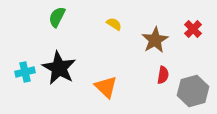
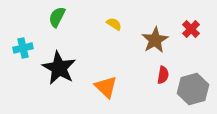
red cross: moved 2 px left
cyan cross: moved 2 px left, 24 px up
gray hexagon: moved 2 px up
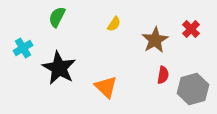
yellow semicircle: rotated 91 degrees clockwise
cyan cross: rotated 18 degrees counterclockwise
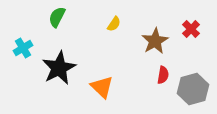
brown star: moved 1 px down
black star: rotated 16 degrees clockwise
orange triangle: moved 4 px left
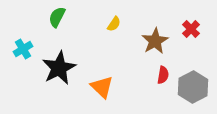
cyan cross: moved 1 px down
gray hexagon: moved 2 px up; rotated 12 degrees counterclockwise
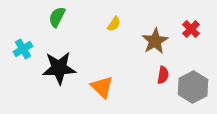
black star: rotated 24 degrees clockwise
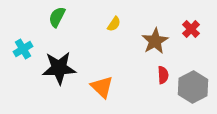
red semicircle: rotated 12 degrees counterclockwise
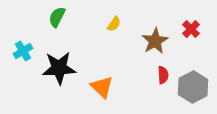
cyan cross: moved 2 px down
